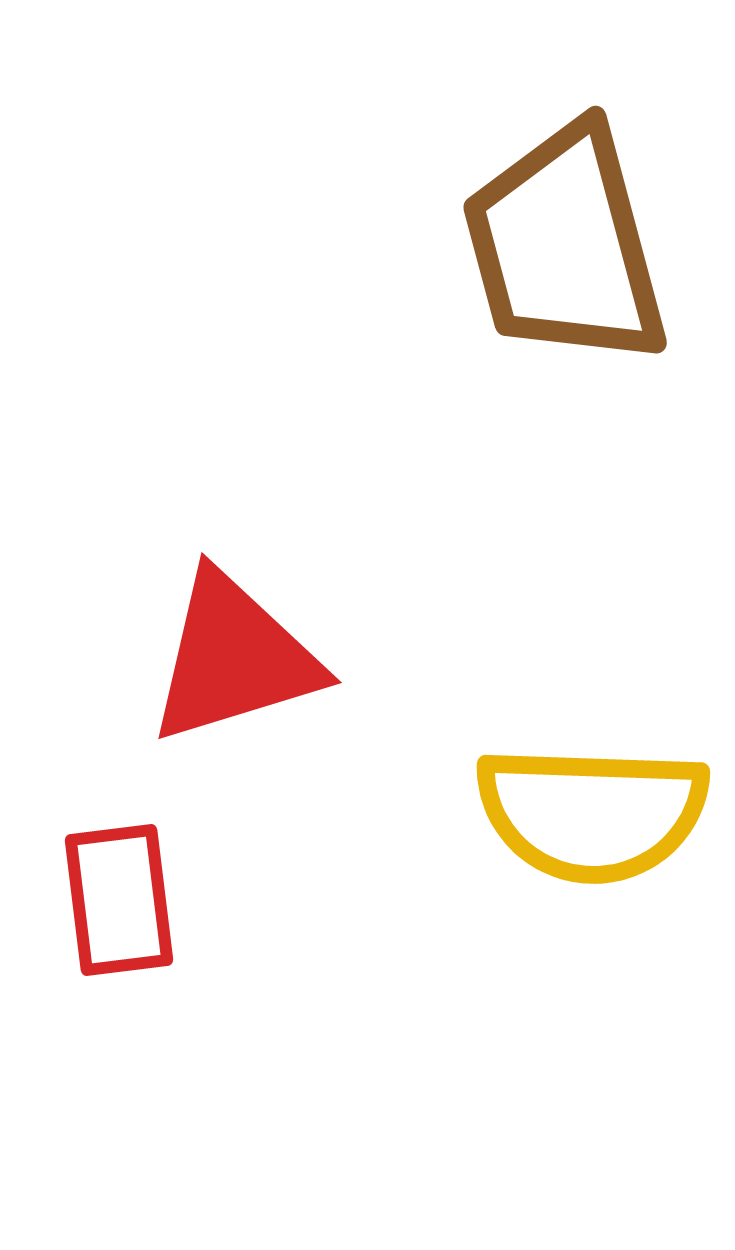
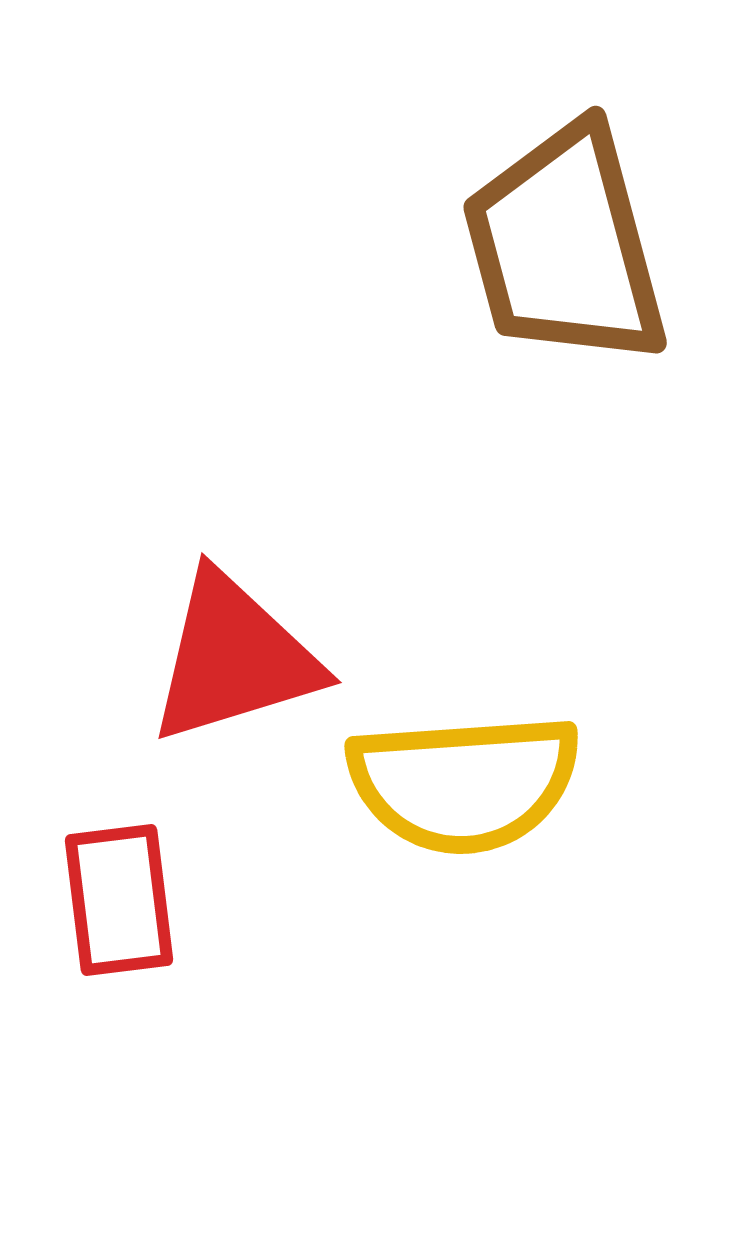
yellow semicircle: moved 128 px left, 30 px up; rotated 6 degrees counterclockwise
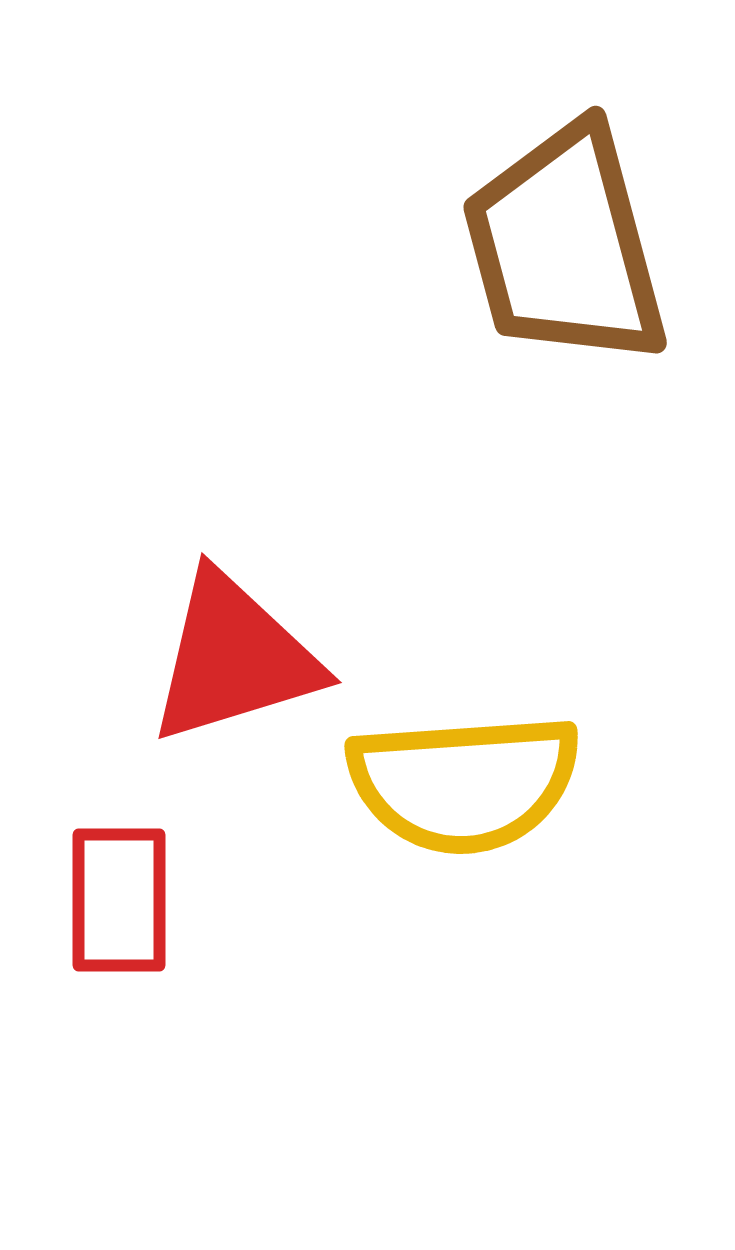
red rectangle: rotated 7 degrees clockwise
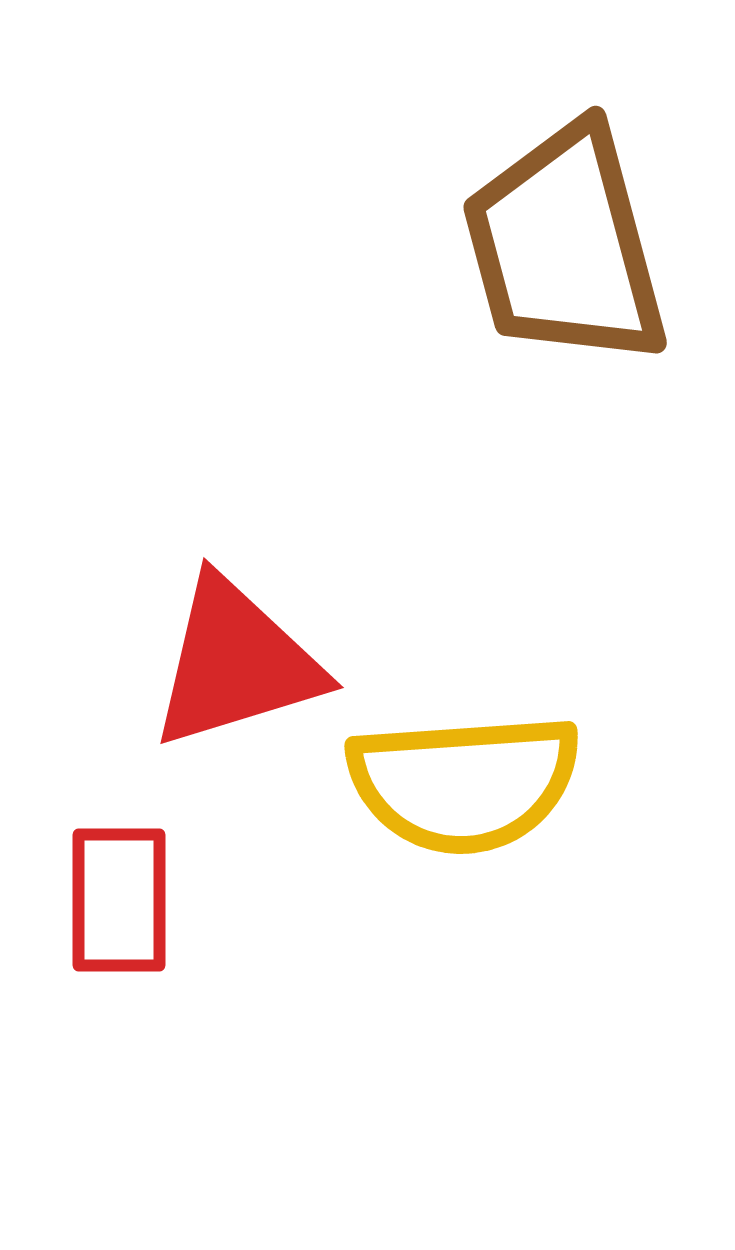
red triangle: moved 2 px right, 5 px down
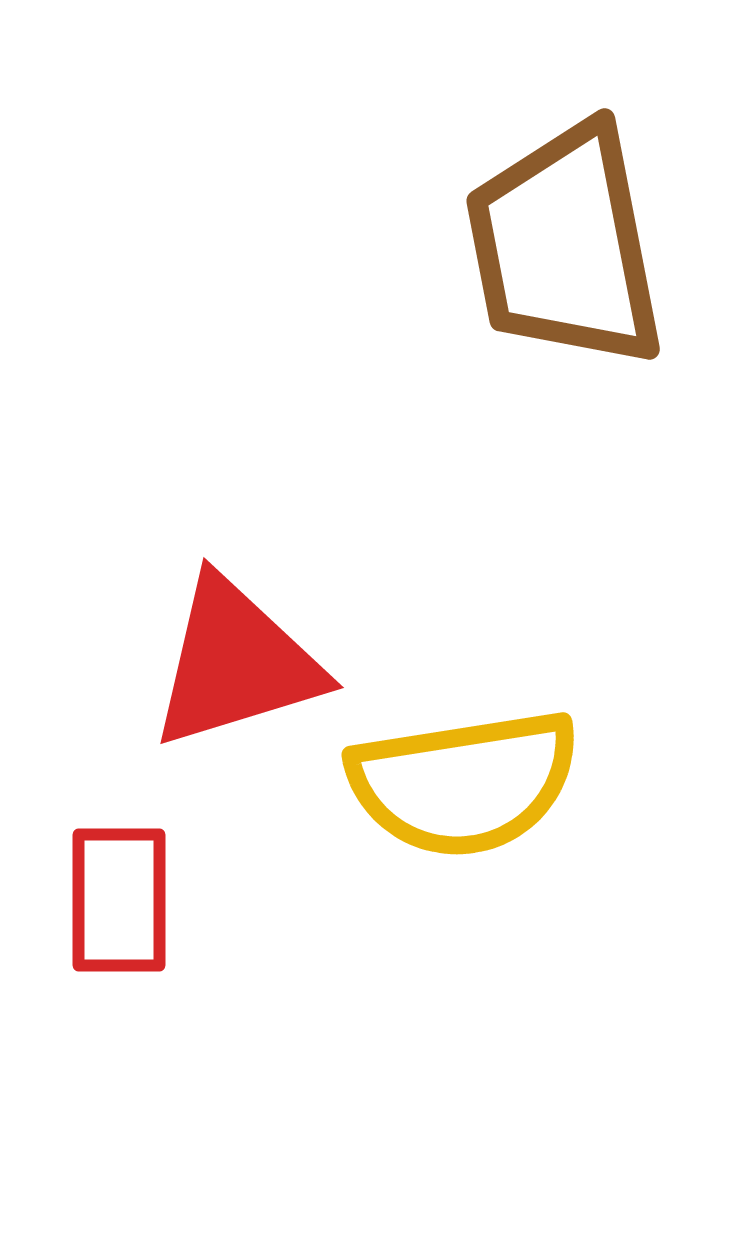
brown trapezoid: rotated 4 degrees clockwise
yellow semicircle: rotated 5 degrees counterclockwise
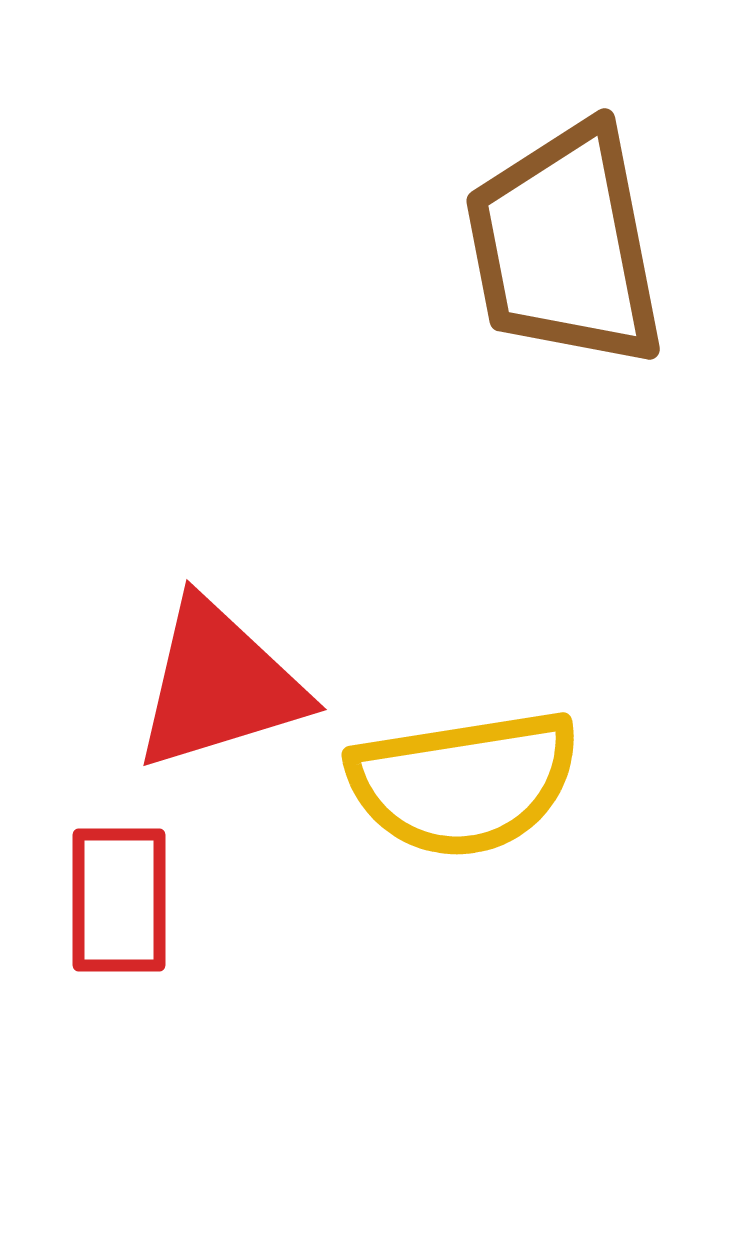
red triangle: moved 17 px left, 22 px down
